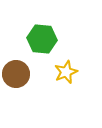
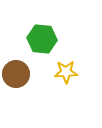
yellow star: rotated 20 degrees clockwise
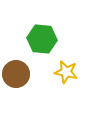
yellow star: rotated 15 degrees clockwise
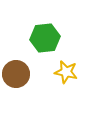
green hexagon: moved 3 px right, 1 px up; rotated 12 degrees counterclockwise
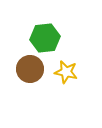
brown circle: moved 14 px right, 5 px up
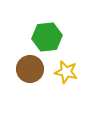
green hexagon: moved 2 px right, 1 px up
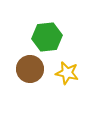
yellow star: moved 1 px right, 1 px down
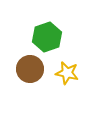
green hexagon: rotated 12 degrees counterclockwise
